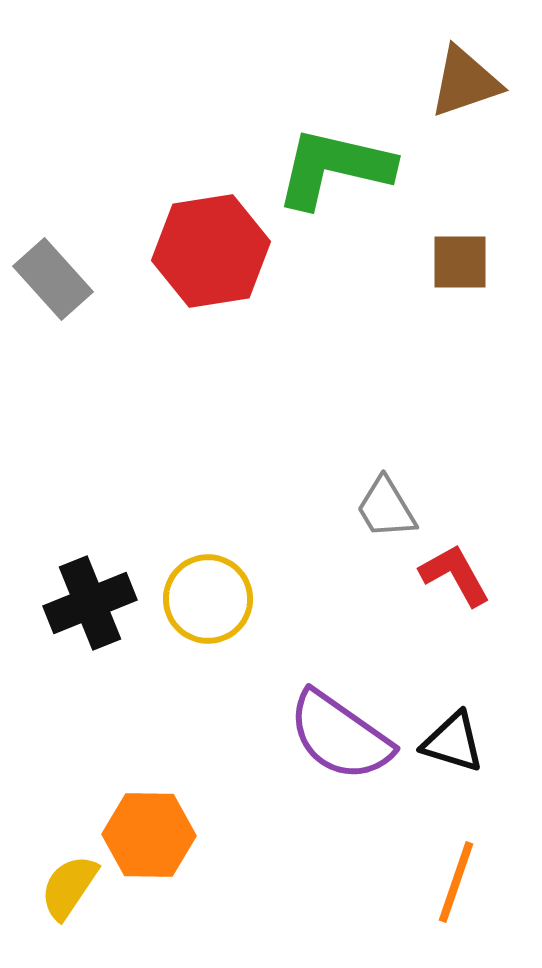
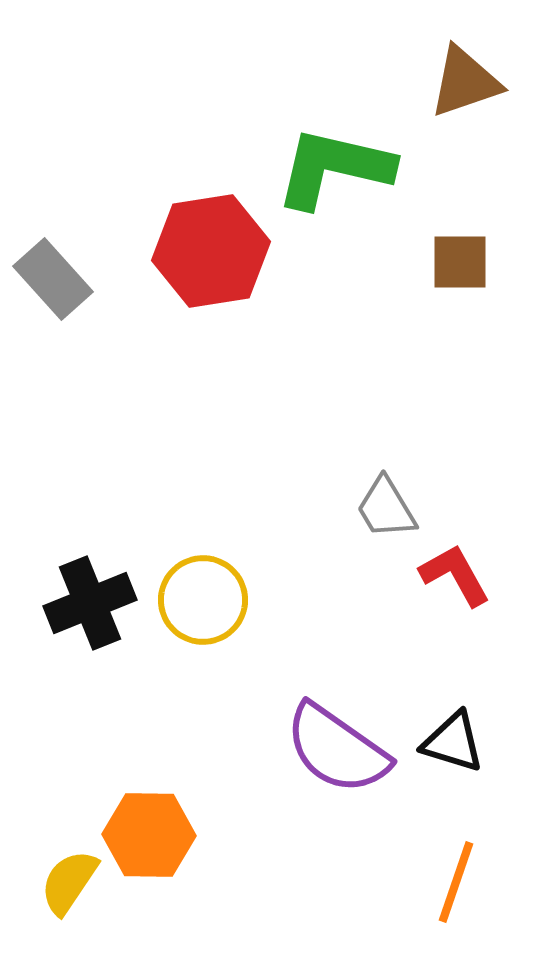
yellow circle: moved 5 px left, 1 px down
purple semicircle: moved 3 px left, 13 px down
yellow semicircle: moved 5 px up
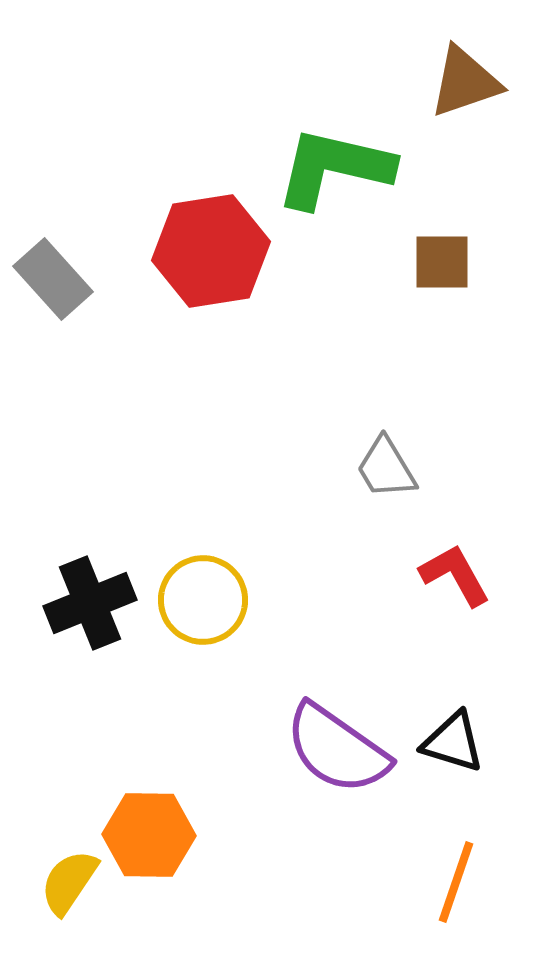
brown square: moved 18 px left
gray trapezoid: moved 40 px up
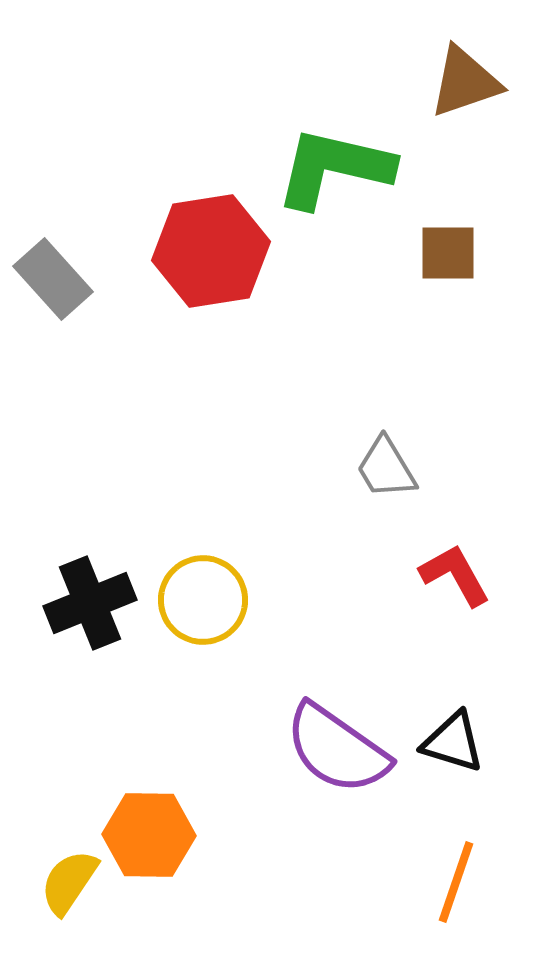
brown square: moved 6 px right, 9 px up
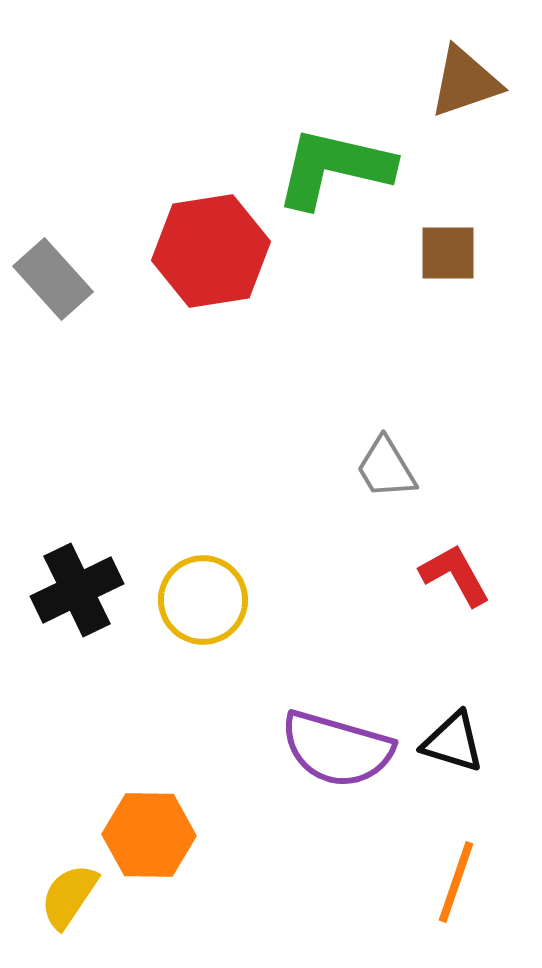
black cross: moved 13 px left, 13 px up; rotated 4 degrees counterclockwise
purple semicircle: rotated 19 degrees counterclockwise
yellow semicircle: moved 14 px down
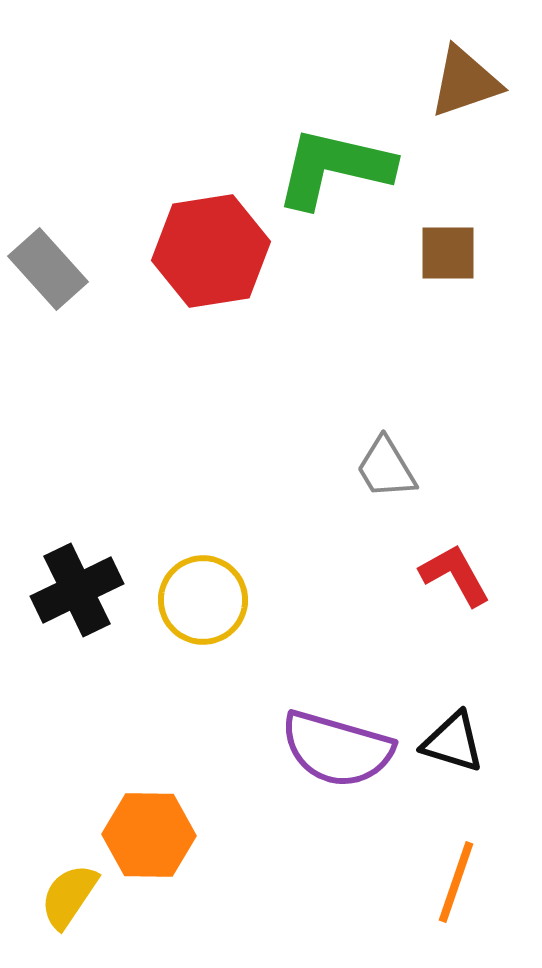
gray rectangle: moved 5 px left, 10 px up
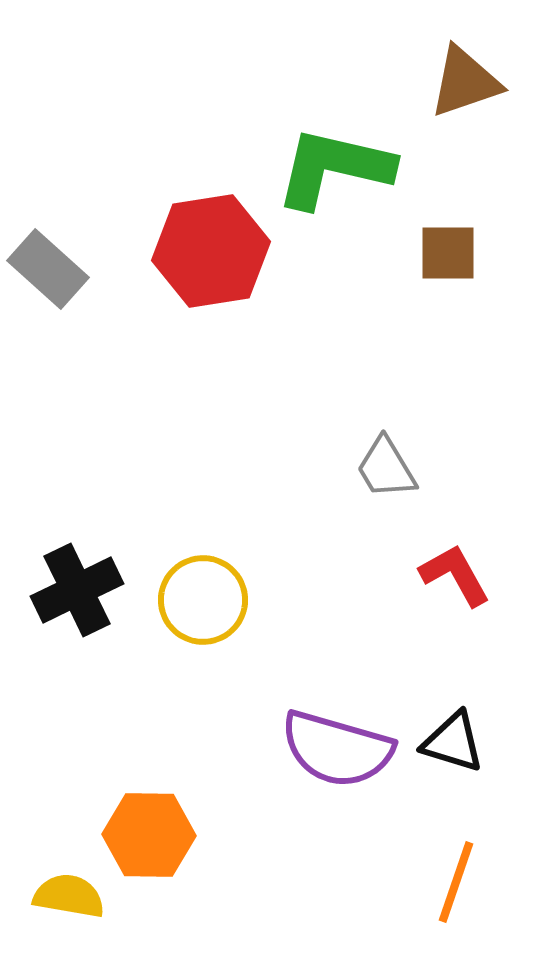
gray rectangle: rotated 6 degrees counterclockwise
yellow semicircle: rotated 66 degrees clockwise
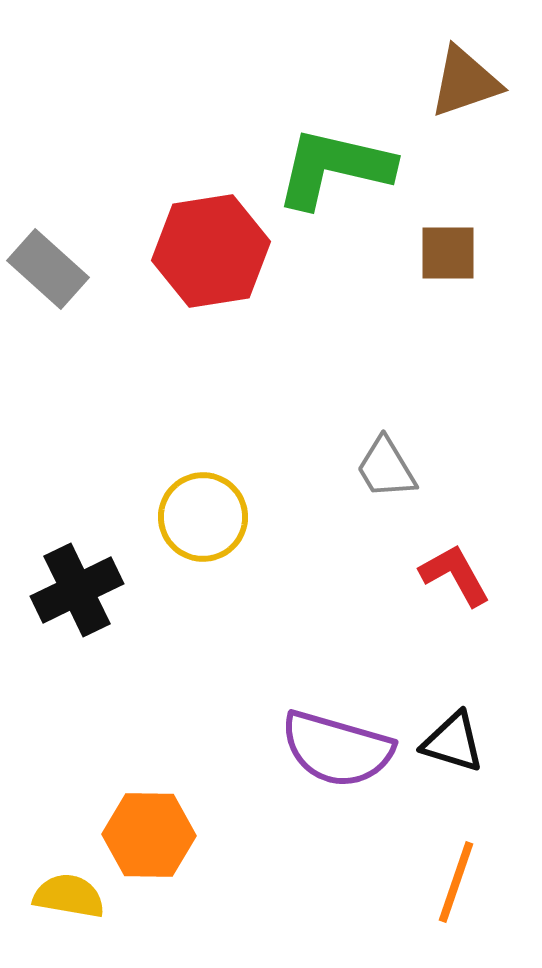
yellow circle: moved 83 px up
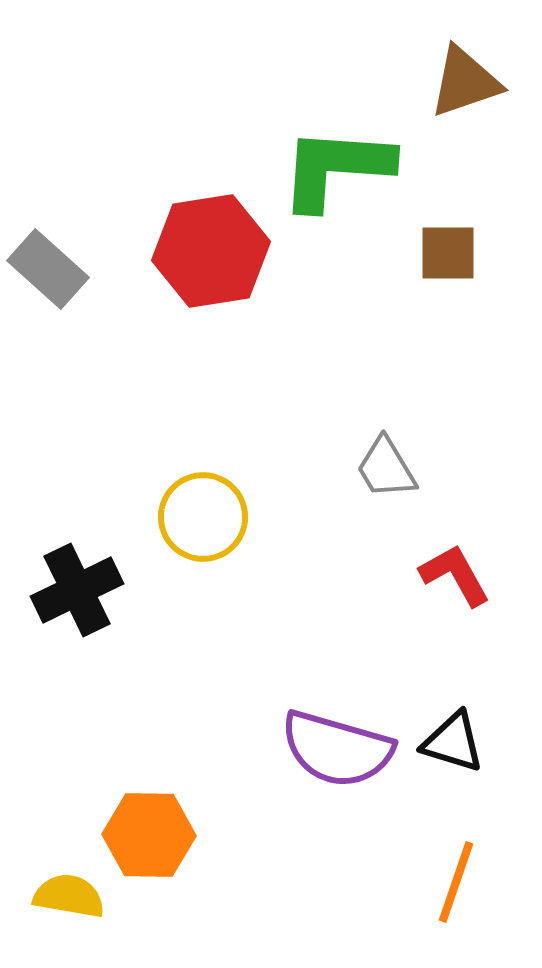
green L-shape: moved 2 px right; rotated 9 degrees counterclockwise
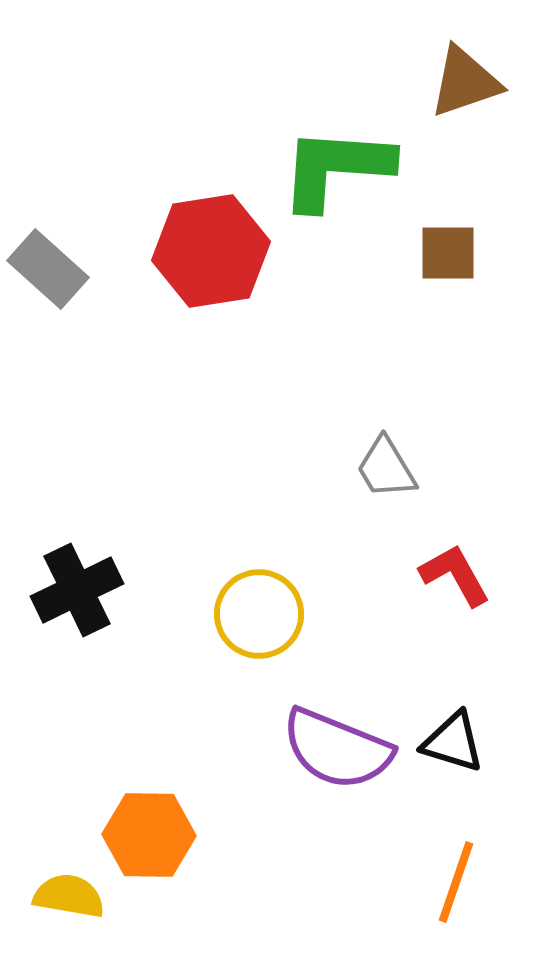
yellow circle: moved 56 px right, 97 px down
purple semicircle: rotated 6 degrees clockwise
